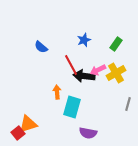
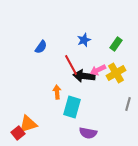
blue semicircle: rotated 96 degrees counterclockwise
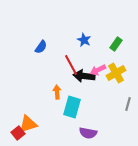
blue star: rotated 24 degrees counterclockwise
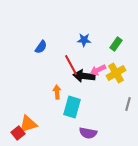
blue star: rotated 24 degrees counterclockwise
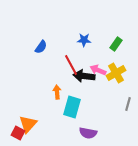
pink arrow: rotated 49 degrees clockwise
orange triangle: rotated 30 degrees counterclockwise
red square: rotated 24 degrees counterclockwise
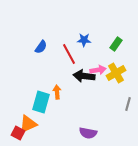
red line: moved 2 px left, 11 px up
pink arrow: rotated 147 degrees clockwise
cyan rectangle: moved 31 px left, 5 px up
orange triangle: rotated 24 degrees clockwise
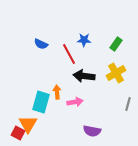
blue semicircle: moved 3 px up; rotated 80 degrees clockwise
pink arrow: moved 23 px left, 32 px down
orange triangle: rotated 36 degrees counterclockwise
purple semicircle: moved 4 px right, 2 px up
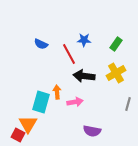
red square: moved 2 px down
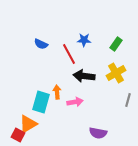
gray line: moved 4 px up
orange triangle: rotated 30 degrees clockwise
purple semicircle: moved 6 px right, 2 px down
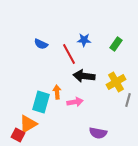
yellow cross: moved 9 px down
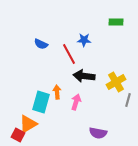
green rectangle: moved 22 px up; rotated 56 degrees clockwise
pink arrow: moved 1 px right; rotated 63 degrees counterclockwise
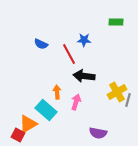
yellow cross: moved 1 px right, 10 px down
cyan rectangle: moved 5 px right, 8 px down; rotated 65 degrees counterclockwise
